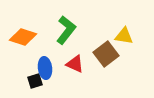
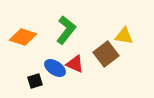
blue ellipse: moved 10 px right; rotated 50 degrees counterclockwise
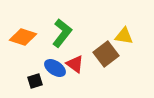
green L-shape: moved 4 px left, 3 px down
red triangle: rotated 12 degrees clockwise
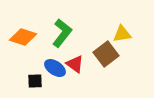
yellow triangle: moved 2 px left, 2 px up; rotated 18 degrees counterclockwise
black square: rotated 14 degrees clockwise
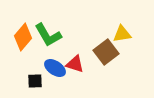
green L-shape: moved 14 px left, 2 px down; rotated 112 degrees clockwise
orange diamond: rotated 68 degrees counterclockwise
brown square: moved 2 px up
red triangle: rotated 18 degrees counterclockwise
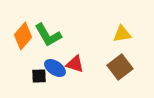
orange diamond: moved 1 px up
brown square: moved 14 px right, 15 px down
black square: moved 4 px right, 5 px up
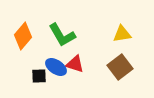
green L-shape: moved 14 px right
blue ellipse: moved 1 px right, 1 px up
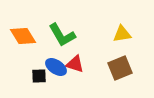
orange diamond: rotated 72 degrees counterclockwise
brown square: moved 1 px down; rotated 15 degrees clockwise
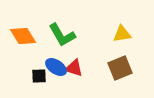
red triangle: moved 1 px left, 4 px down
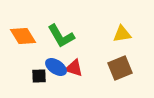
green L-shape: moved 1 px left, 1 px down
